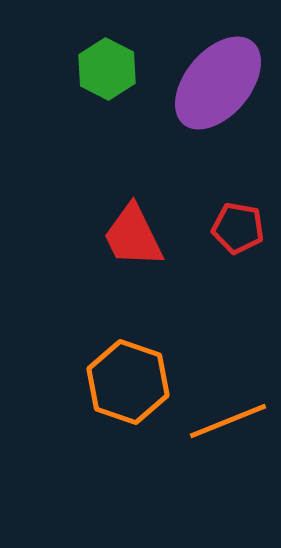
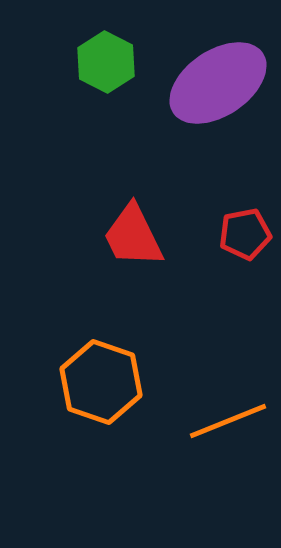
green hexagon: moved 1 px left, 7 px up
purple ellipse: rotated 16 degrees clockwise
red pentagon: moved 7 px right, 6 px down; rotated 21 degrees counterclockwise
orange hexagon: moved 27 px left
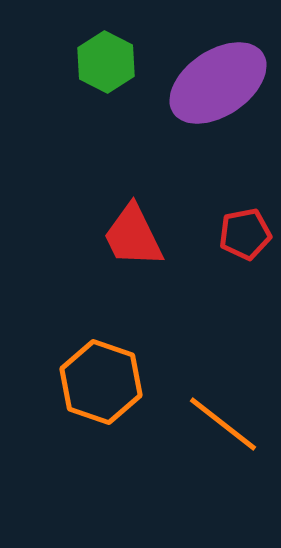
orange line: moved 5 px left, 3 px down; rotated 60 degrees clockwise
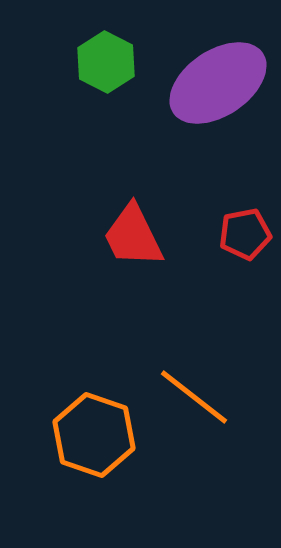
orange hexagon: moved 7 px left, 53 px down
orange line: moved 29 px left, 27 px up
